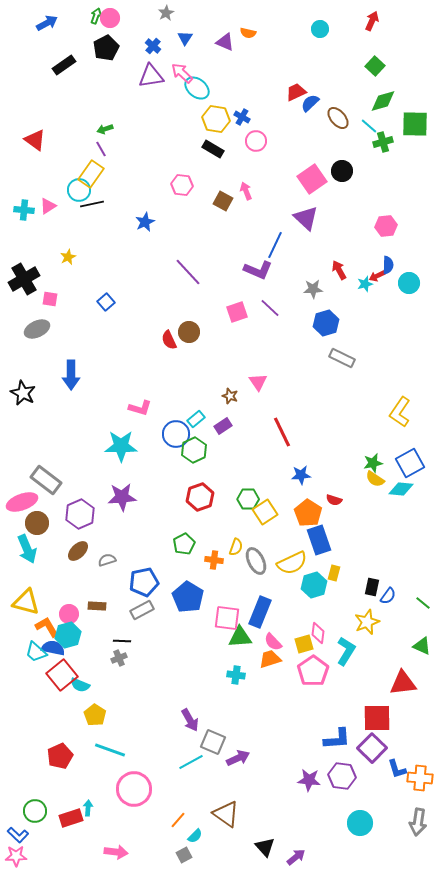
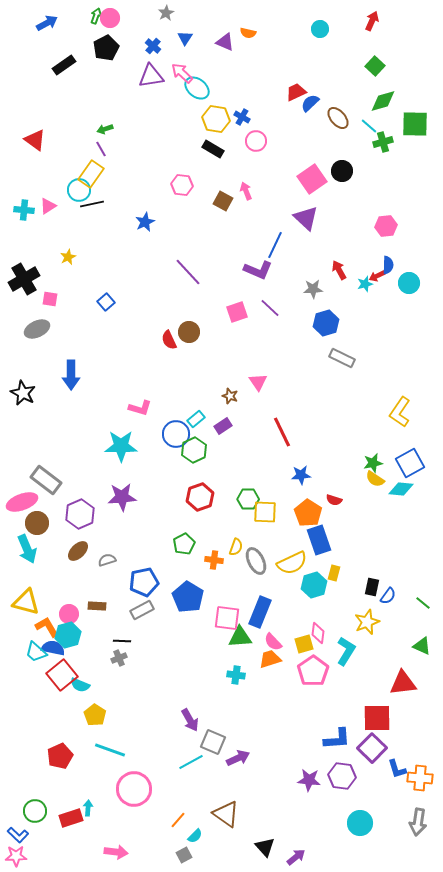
yellow square at (265, 512): rotated 35 degrees clockwise
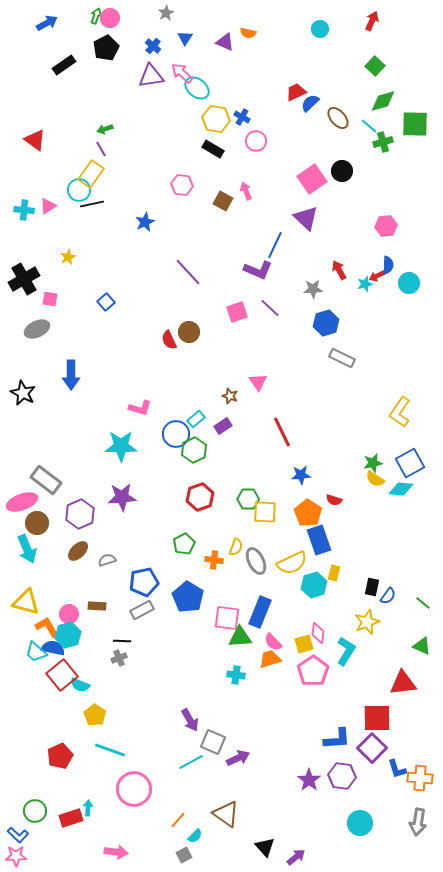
purple star at (309, 780): rotated 30 degrees clockwise
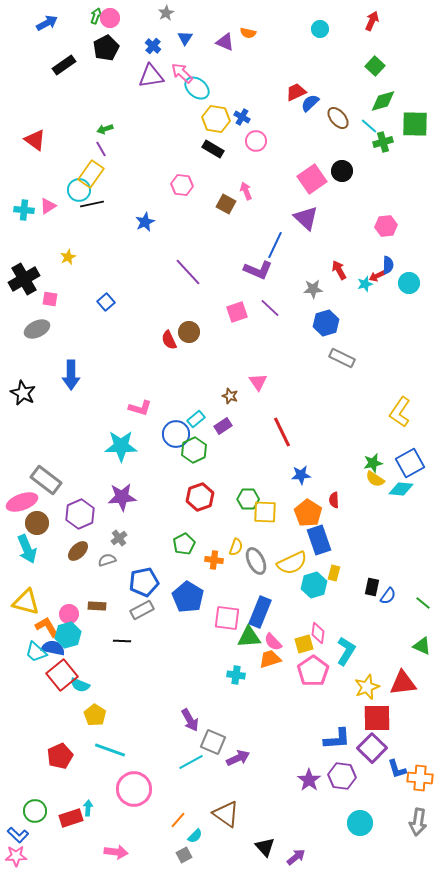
brown square at (223, 201): moved 3 px right, 3 px down
red semicircle at (334, 500): rotated 70 degrees clockwise
yellow star at (367, 622): moved 65 px down
green triangle at (240, 637): moved 9 px right
gray cross at (119, 658): moved 120 px up; rotated 14 degrees counterclockwise
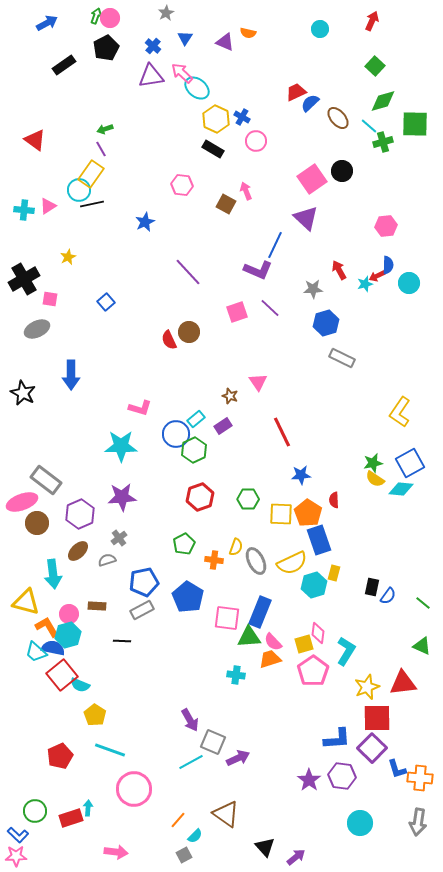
yellow hexagon at (216, 119): rotated 16 degrees clockwise
yellow square at (265, 512): moved 16 px right, 2 px down
cyan arrow at (27, 549): moved 26 px right, 25 px down; rotated 16 degrees clockwise
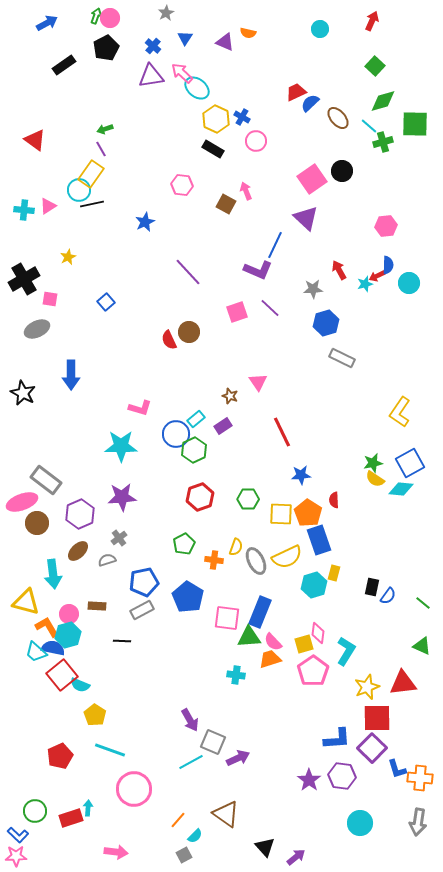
yellow semicircle at (292, 563): moved 5 px left, 6 px up
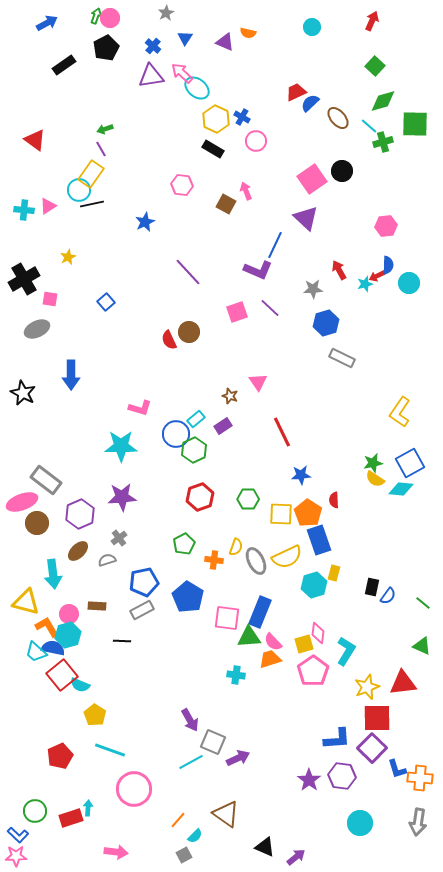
cyan circle at (320, 29): moved 8 px left, 2 px up
black triangle at (265, 847): rotated 25 degrees counterclockwise
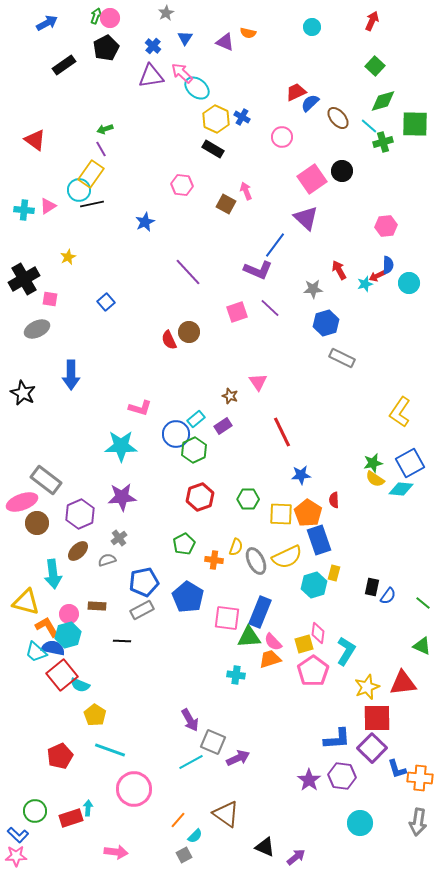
pink circle at (256, 141): moved 26 px right, 4 px up
blue line at (275, 245): rotated 12 degrees clockwise
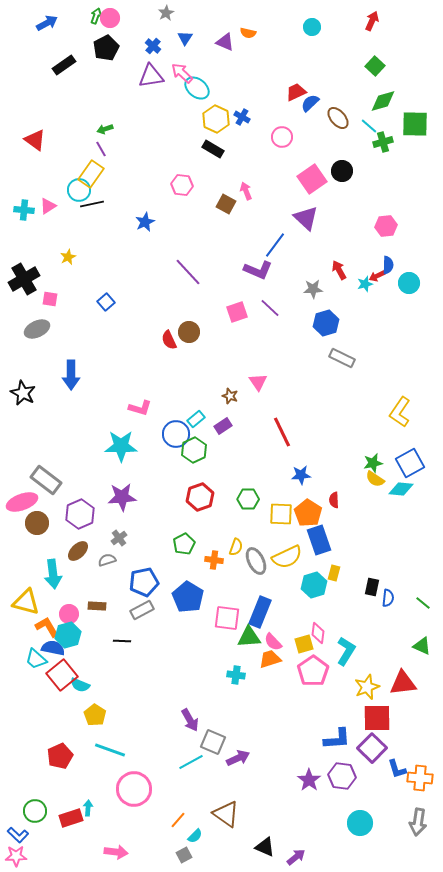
blue semicircle at (388, 596): moved 2 px down; rotated 30 degrees counterclockwise
cyan trapezoid at (36, 652): moved 7 px down
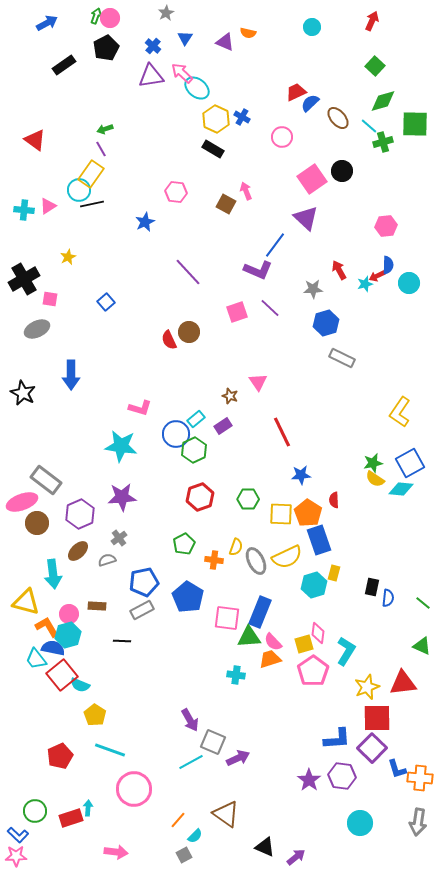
pink hexagon at (182, 185): moved 6 px left, 7 px down
cyan star at (121, 446): rotated 8 degrees clockwise
cyan trapezoid at (36, 659): rotated 10 degrees clockwise
